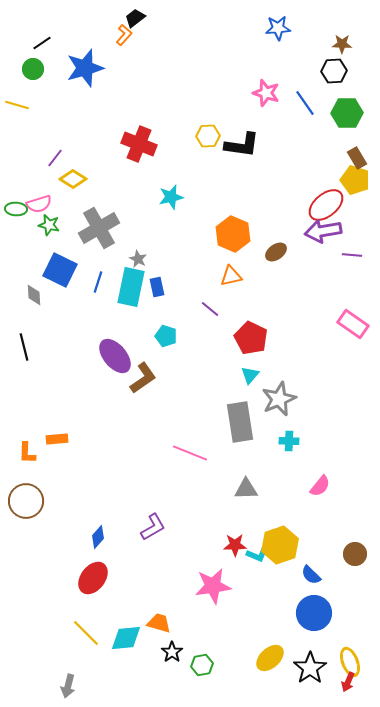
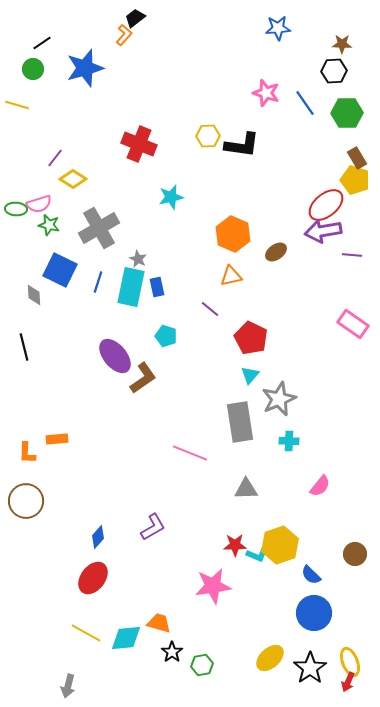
yellow line at (86, 633): rotated 16 degrees counterclockwise
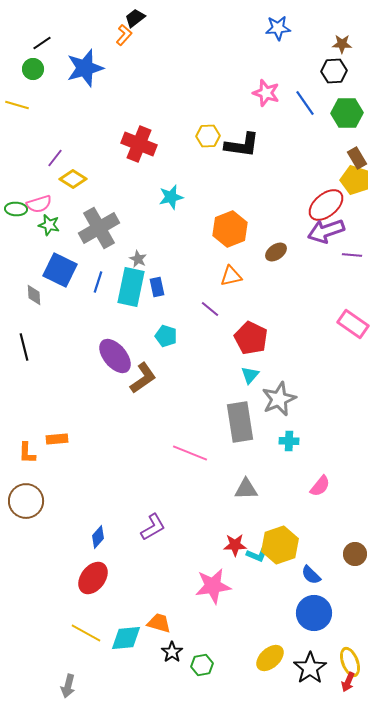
purple arrow at (323, 231): moved 3 px right; rotated 9 degrees counterclockwise
orange hexagon at (233, 234): moved 3 px left, 5 px up; rotated 16 degrees clockwise
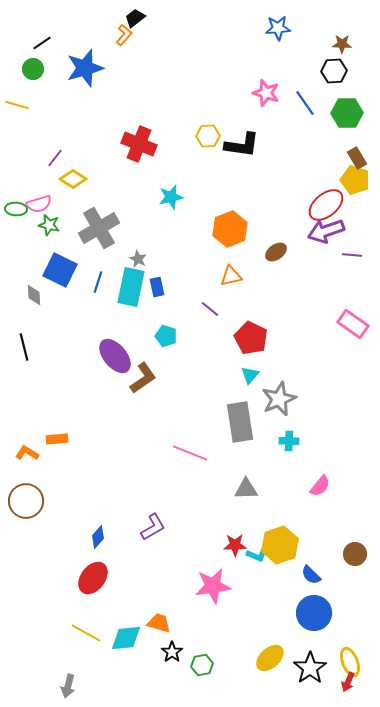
orange L-shape at (27, 453): rotated 120 degrees clockwise
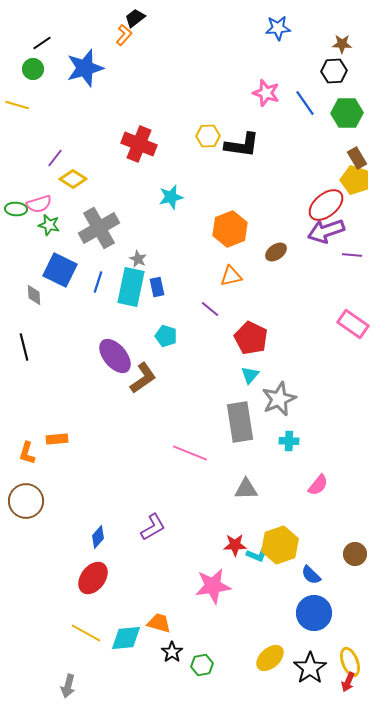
orange L-shape at (27, 453): rotated 105 degrees counterclockwise
pink semicircle at (320, 486): moved 2 px left, 1 px up
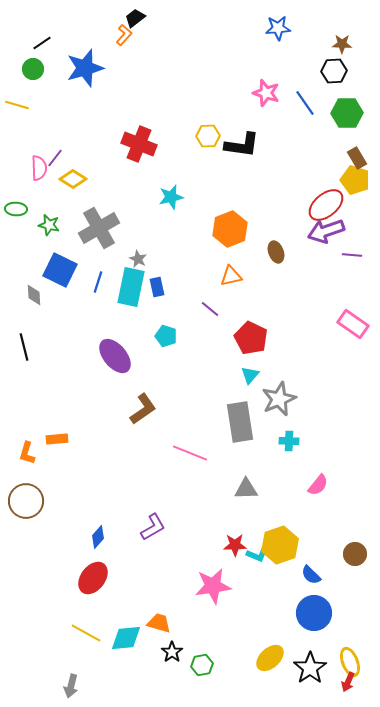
pink semicircle at (39, 204): moved 36 px up; rotated 75 degrees counterclockwise
brown ellipse at (276, 252): rotated 75 degrees counterclockwise
brown L-shape at (143, 378): moved 31 px down
gray arrow at (68, 686): moved 3 px right
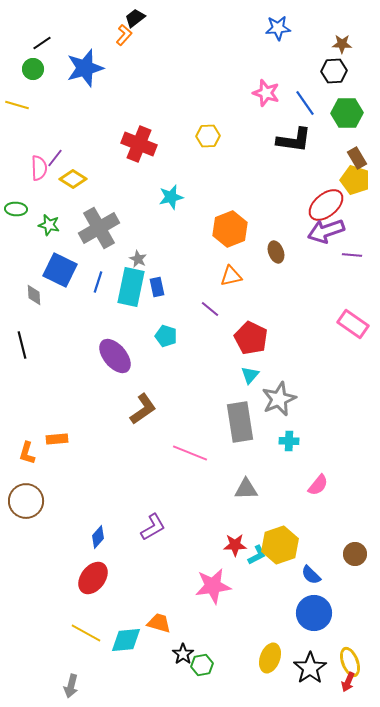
black L-shape at (242, 145): moved 52 px right, 5 px up
black line at (24, 347): moved 2 px left, 2 px up
cyan L-shape at (257, 555): rotated 50 degrees counterclockwise
cyan diamond at (126, 638): moved 2 px down
black star at (172, 652): moved 11 px right, 2 px down
yellow ellipse at (270, 658): rotated 28 degrees counterclockwise
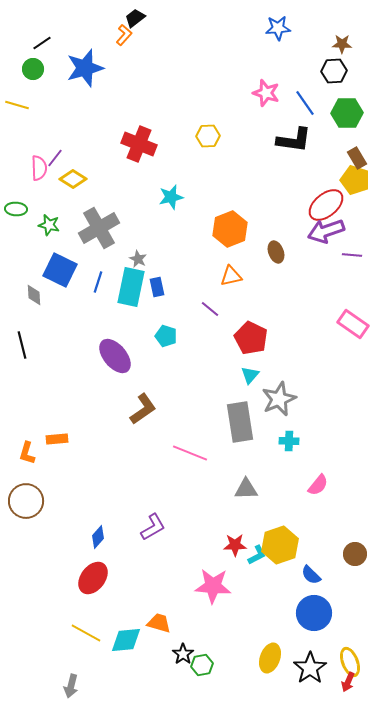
pink star at (213, 586): rotated 12 degrees clockwise
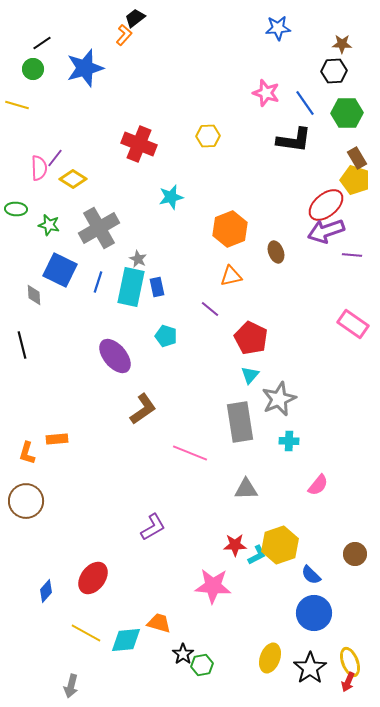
blue diamond at (98, 537): moved 52 px left, 54 px down
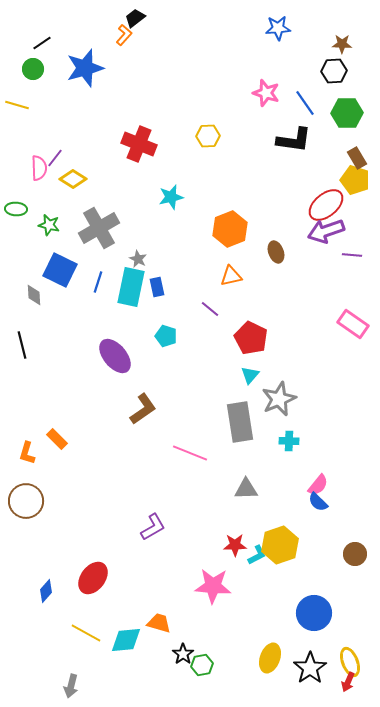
orange rectangle at (57, 439): rotated 50 degrees clockwise
blue semicircle at (311, 575): moved 7 px right, 73 px up
